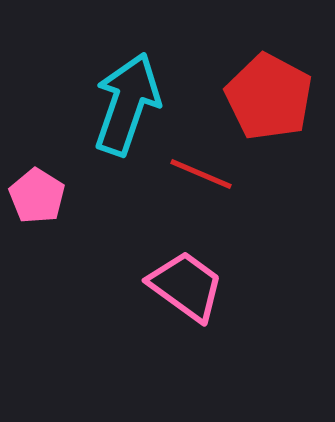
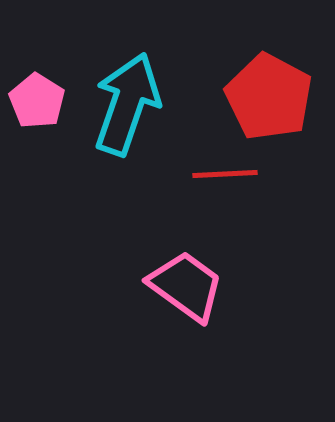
red line: moved 24 px right; rotated 26 degrees counterclockwise
pink pentagon: moved 95 px up
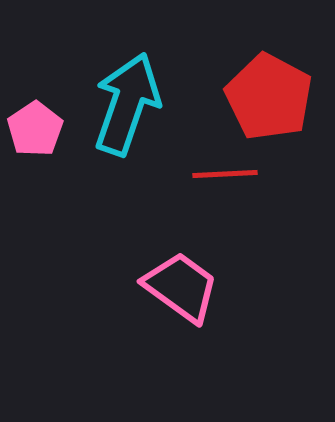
pink pentagon: moved 2 px left, 28 px down; rotated 6 degrees clockwise
pink trapezoid: moved 5 px left, 1 px down
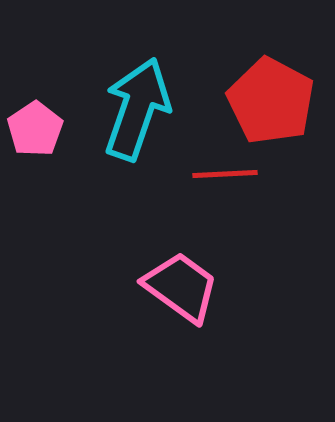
red pentagon: moved 2 px right, 4 px down
cyan arrow: moved 10 px right, 5 px down
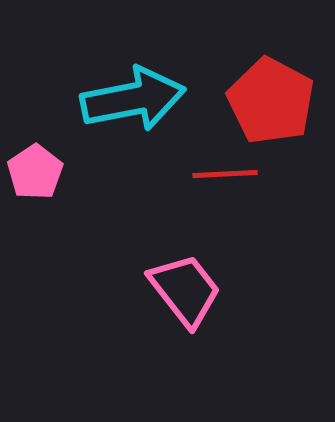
cyan arrow: moved 4 px left, 10 px up; rotated 60 degrees clockwise
pink pentagon: moved 43 px down
pink trapezoid: moved 4 px right, 3 px down; rotated 16 degrees clockwise
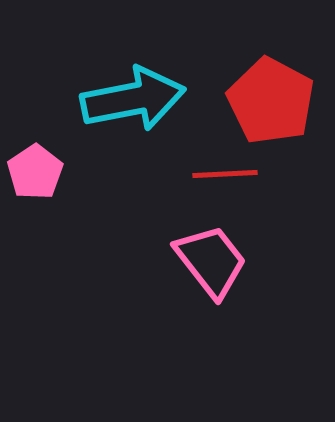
pink trapezoid: moved 26 px right, 29 px up
